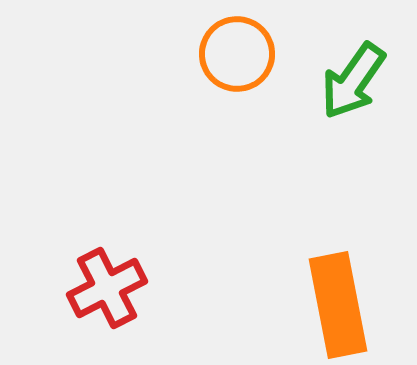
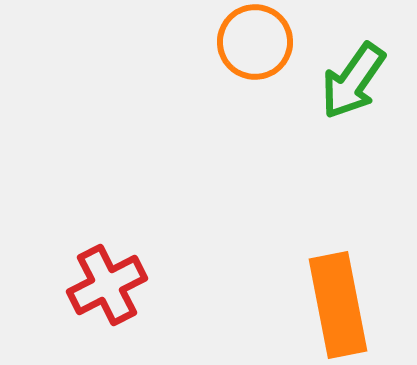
orange circle: moved 18 px right, 12 px up
red cross: moved 3 px up
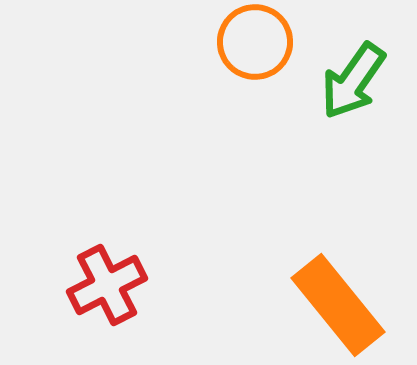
orange rectangle: rotated 28 degrees counterclockwise
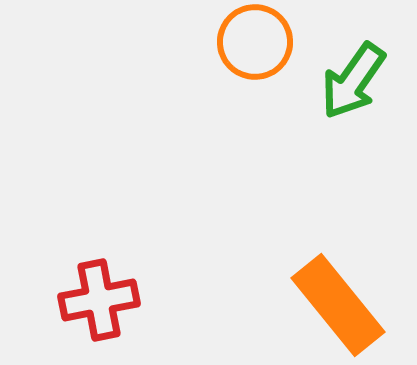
red cross: moved 8 px left, 15 px down; rotated 16 degrees clockwise
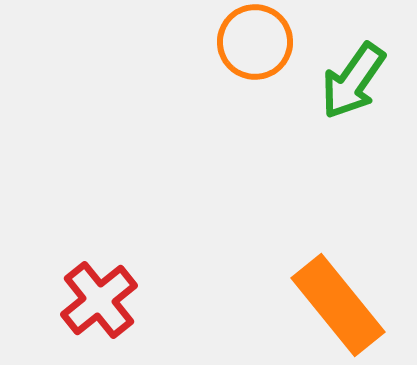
red cross: rotated 28 degrees counterclockwise
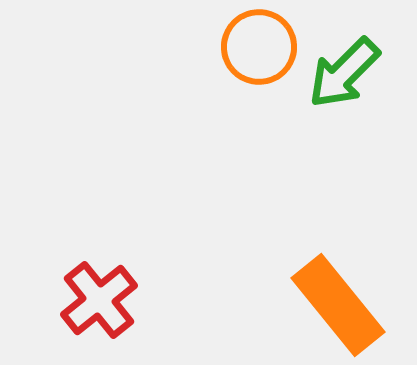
orange circle: moved 4 px right, 5 px down
green arrow: moved 9 px left, 8 px up; rotated 10 degrees clockwise
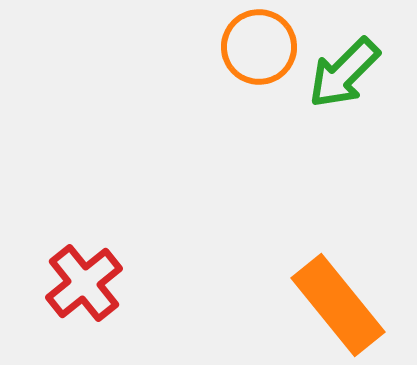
red cross: moved 15 px left, 17 px up
